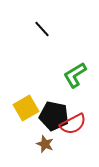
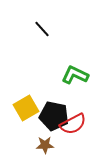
green L-shape: rotated 56 degrees clockwise
brown star: moved 1 px down; rotated 24 degrees counterclockwise
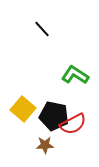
green L-shape: rotated 8 degrees clockwise
yellow square: moved 3 px left, 1 px down; rotated 20 degrees counterclockwise
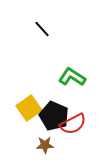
green L-shape: moved 3 px left, 2 px down
yellow square: moved 6 px right, 1 px up; rotated 15 degrees clockwise
black pentagon: rotated 12 degrees clockwise
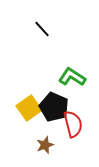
black pentagon: moved 9 px up
red semicircle: rotated 76 degrees counterclockwise
brown star: rotated 18 degrees counterclockwise
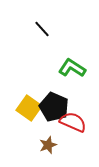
green L-shape: moved 9 px up
yellow square: rotated 20 degrees counterclockwise
red semicircle: moved 2 px up; rotated 52 degrees counterclockwise
brown star: moved 3 px right
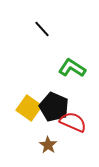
brown star: rotated 18 degrees counterclockwise
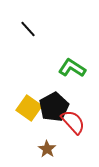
black line: moved 14 px left
black pentagon: rotated 20 degrees clockwise
red semicircle: rotated 24 degrees clockwise
brown star: moved 1 px left, 4 px down
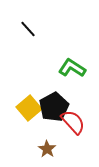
yellow square: rotated 15 degrees clockwise
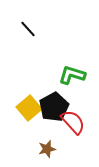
green L-shape: moved 7 px down; rotated 16 degrees counterclockwise
brown star: rotated 24 degrees clockwise
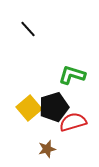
black pentagon: rotated 12 degrees clockwise
red semicircle: rotated 64 degrees counterclockwise
